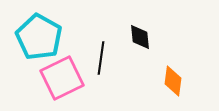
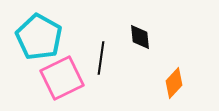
orange diamond: moved 1 px right, 2 px down; rotated 36 degrees clockwise
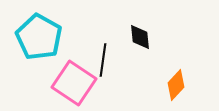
black line: moved 2 px right, 2 px down
pink square: moved 12 px right, 5 px down; rotated 30 degrees counterclockwise
orange diamond: moved 2 px right, 2 px down
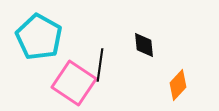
black diamond: moved 4 px right, 8 px down
black line: moved 3 px left, 5 px down
orange diamond: moved 2 px right
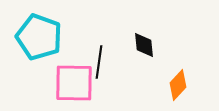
cyan pentagon: rotated 9 degrees counterclockwise
black line: moved 1 px left, 3 px up
pink square: rotated 33 degrees counterclockwise
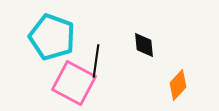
cyan pentagon: moved 13 px right
black line: moved 3 px left, 1 px up
pink square: rotated 27 degrees clockwise
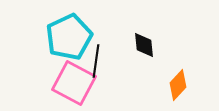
cyan pentagon: moved 17 px right; rotated 27 degrees clockwise
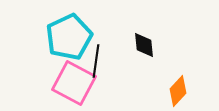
orange diamond: moved 6 px down
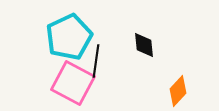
pink square: moved 1 px left
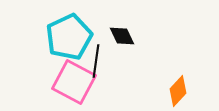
black diamond: moved 22 px left, 9 px up; rotated 20 degrees counterclockwise
pink square: moved 1 px right, 1 px up
